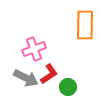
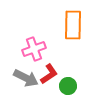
orange rectangle: moved 12 px left
green circle: moved 1 px up
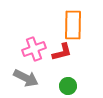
red L-shape: moved 13 px right, 22 px up; rotated 20 degrees clockwise
